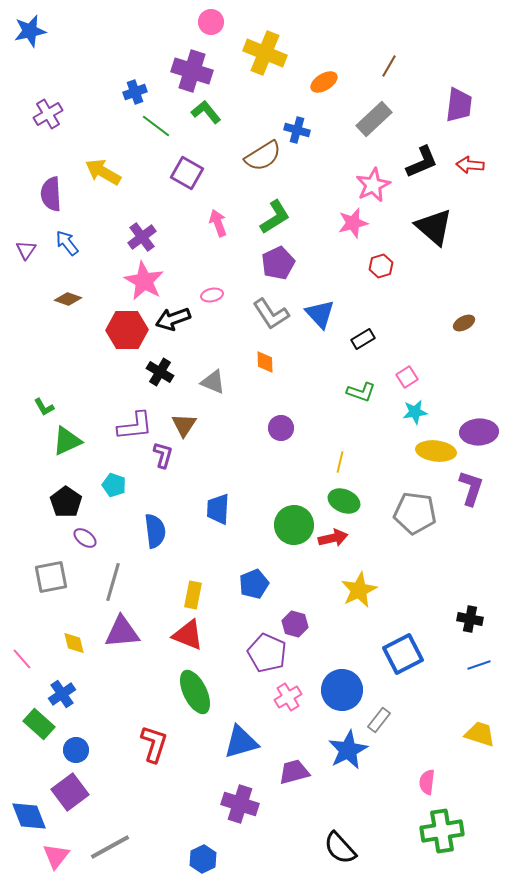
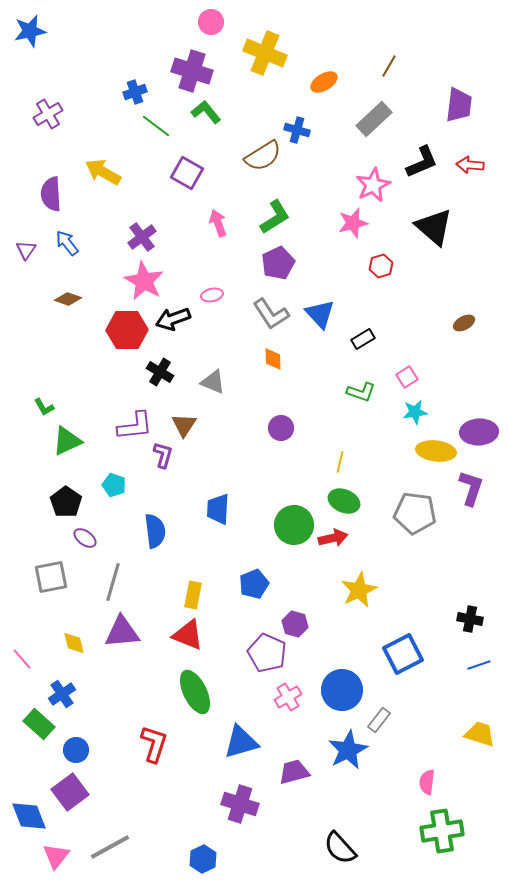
orange diamond at (265, 362): moved 8 px right, 3 px up
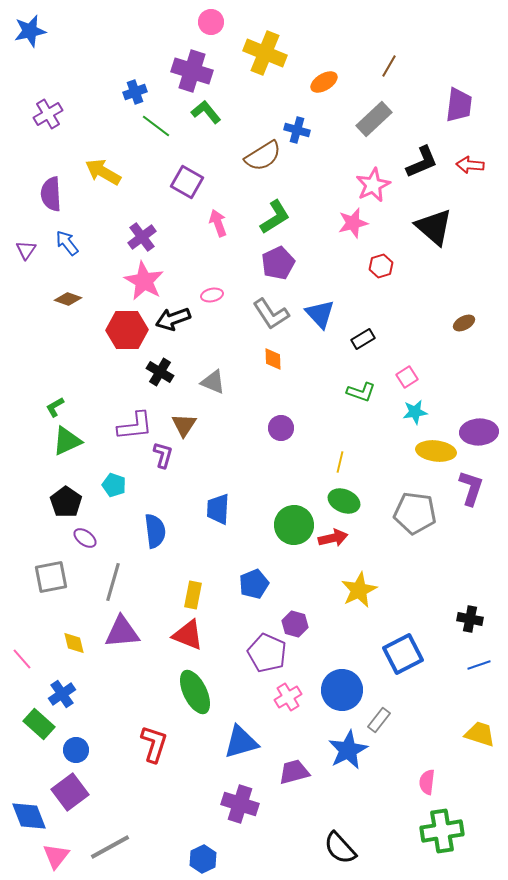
purple square at (187, 173): moved 9 px down
green L-shape at (44, 407): moved 11 px right; rotated 90 degrees clockwise
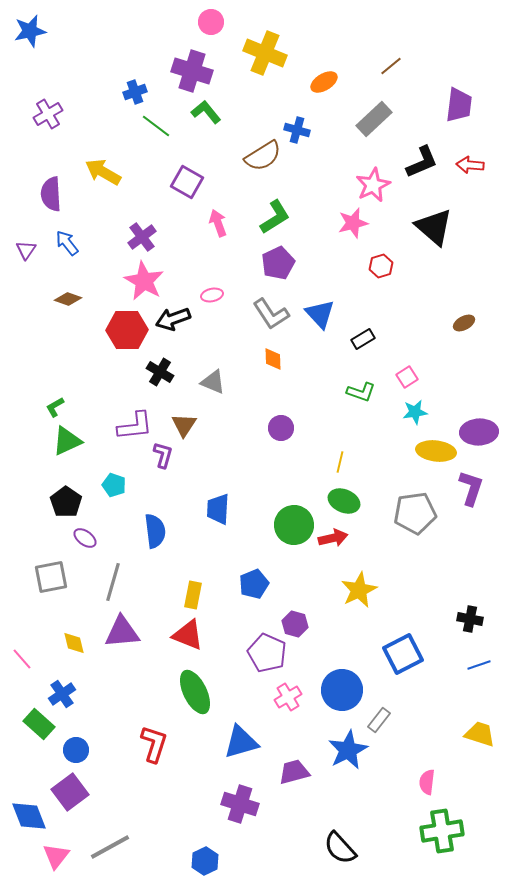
brown line at (389, 66): moved 2 px right; rotated 20 degrees clockwise
gray pentagon at (415, 513): rotated 15 degrees counterclockwise
blue hexagon at (203, 859): moved 2 px right, 2 px down
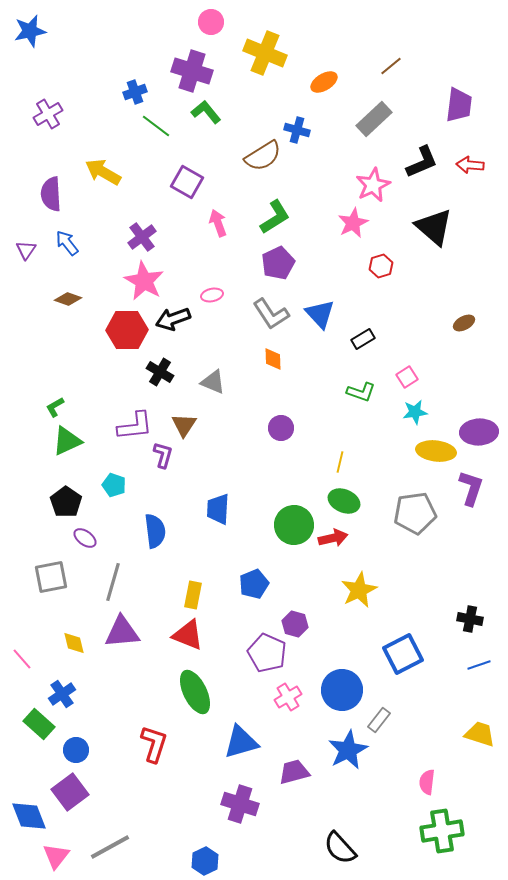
pink star at (353, 223): rotated 12 degrees counterclockwise
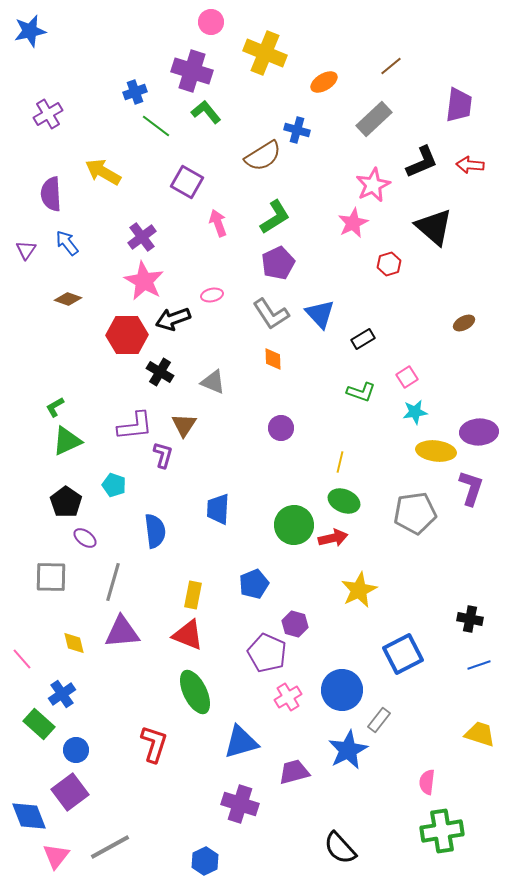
red hexagon at (381, 266): moved 8 px right, 2 px up
red hexagon at (127, 330): moved 5 px down
gray square at (51, 577): rotated 12 degrees clockwise
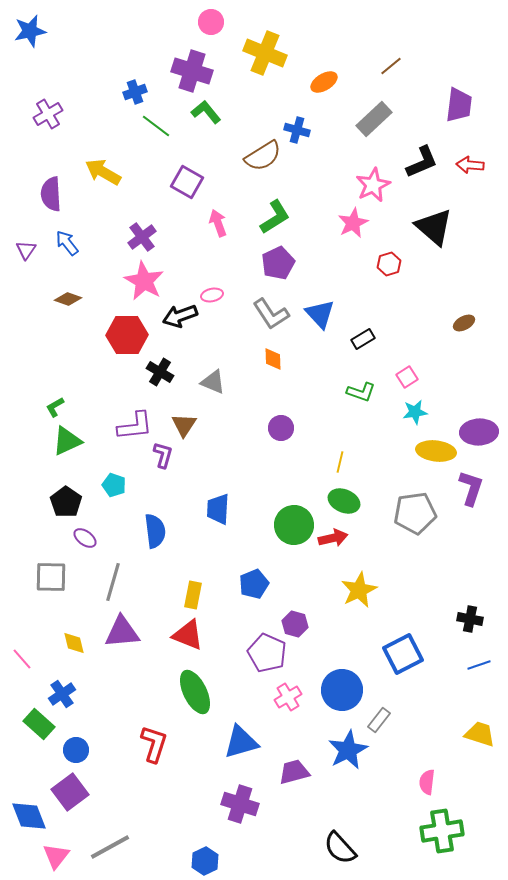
black arrow at (173, 319): moved 7 px right, 3 px up
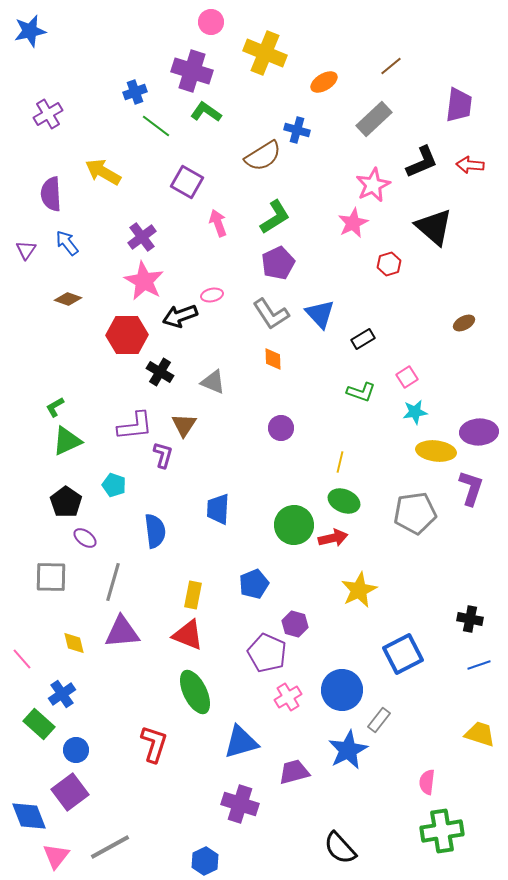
green L-shape at (206, 112): rotated 16 degrees counterclockwise
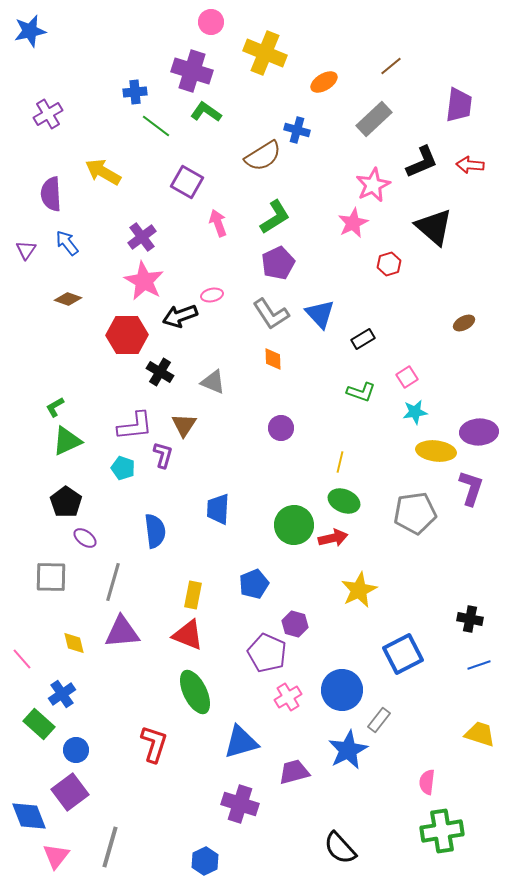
blue cross at (135, 92): rotated 15 degrees clockwise
cyan pentagon at (114, 485): moved 9 px right, 17 px up
gray line at (110, 847): rotated 45 degrees counterclockwise
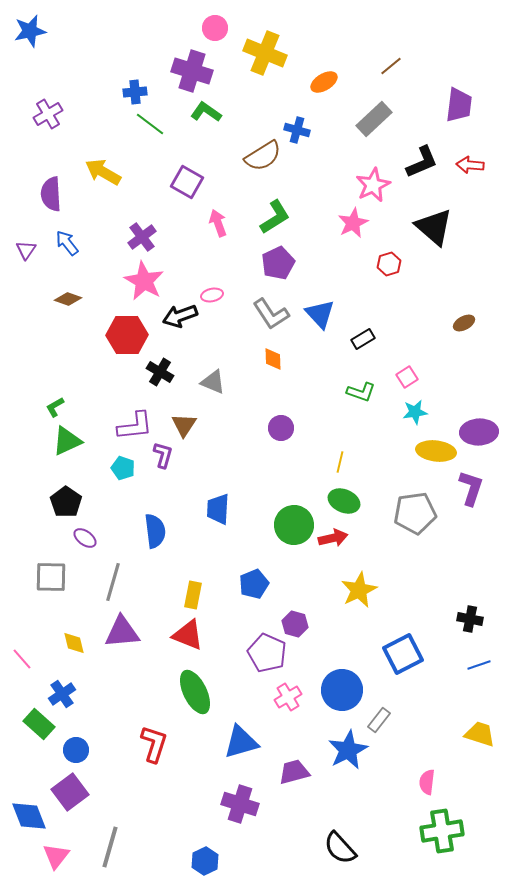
pink circle at (211, 22): moved 4 px right, 6 px down
green line at (156, 126): moved 6 px left, 2 px up
